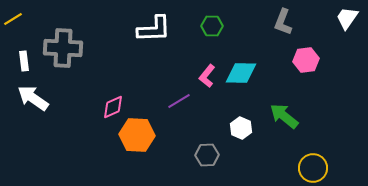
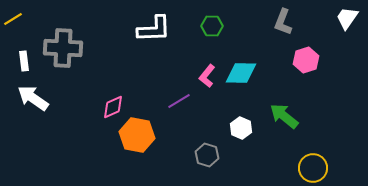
pink hexagon: rotated 10 degrees counterclockwise
orange hexagon: rotated 8 degrees clockwise
gray hexagon: rotated 20 degrees clockwise
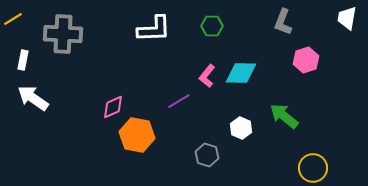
white trapezoid: rotated 25 degrees counterclockwise
gray cross: moved 14 px up
white rectangle: moved 1 px left, 1 px up; rotated 18 degrees clockwise
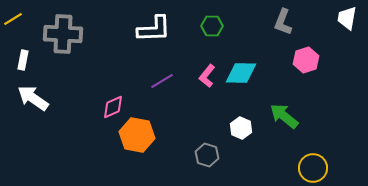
purple line: moved 17 px left, 20 px up
